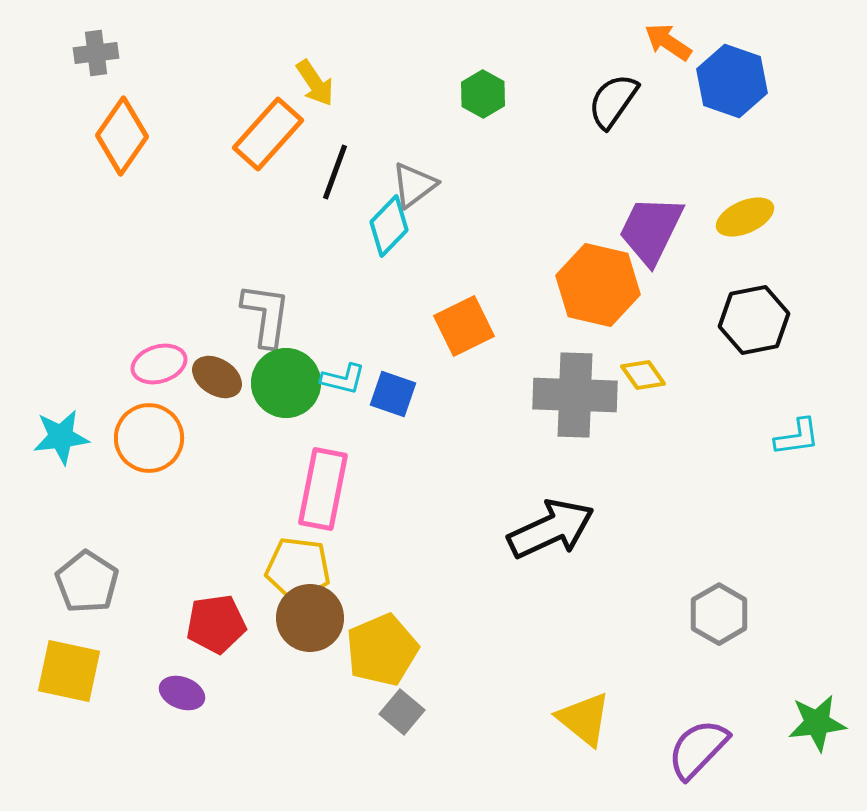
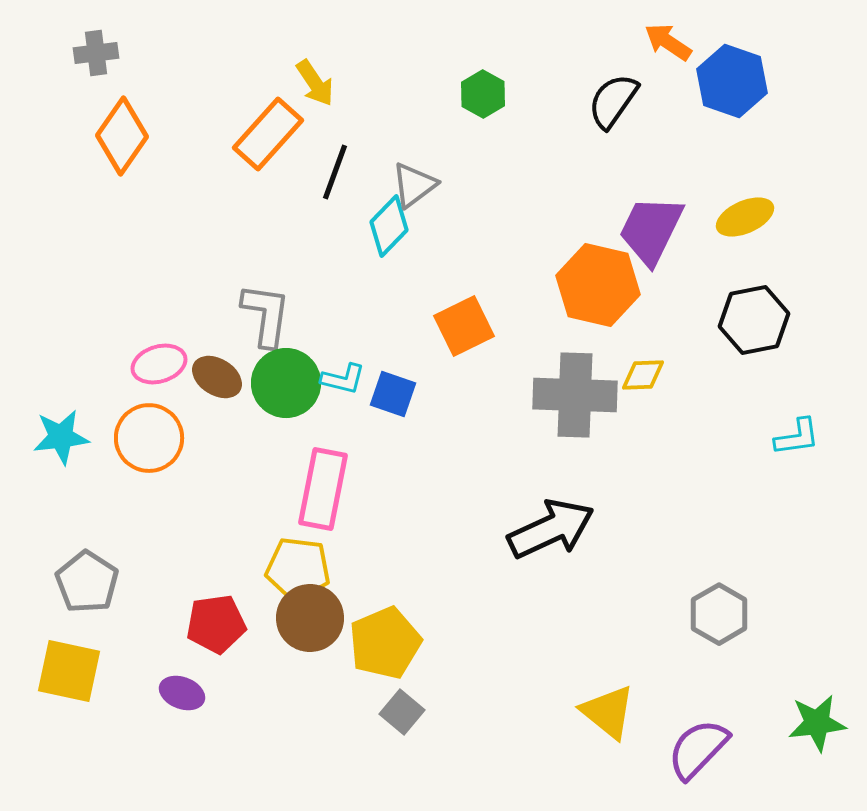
yellow diamond at (643, 375): rotated 57 degrees counterclockwise
yellow pentagon at (382, 650): moved 3 px right, 7 px up
yellow triangle at (584, 719): moved 24 px right, 7 px up
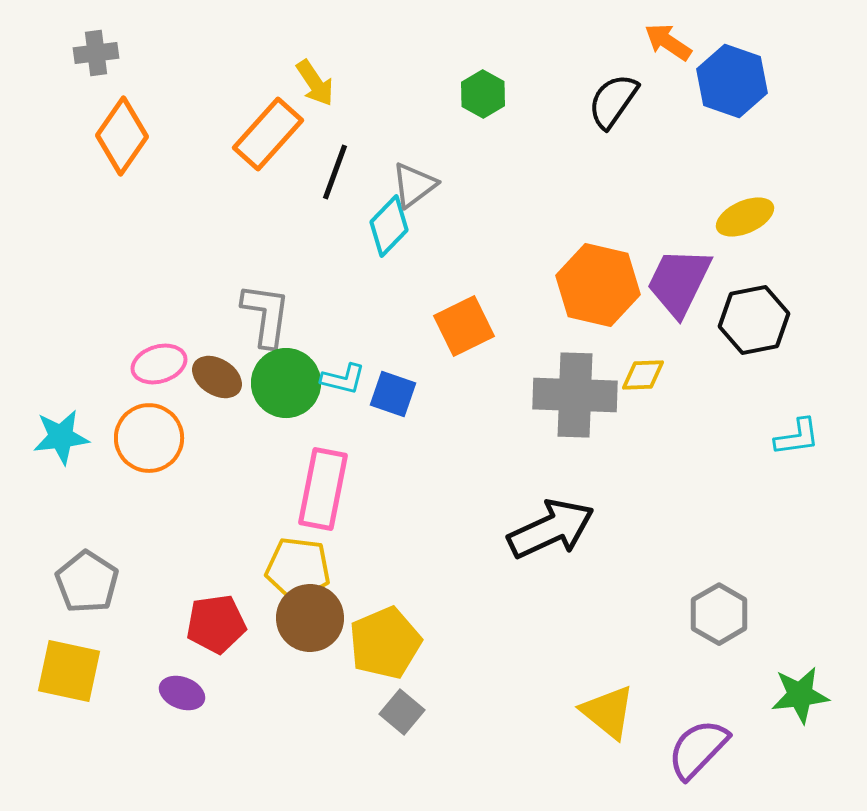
purple trapezoid at (651, 230): moved 28 px right, 52 px down
green star at (817, 723): moved 17 px left, 28 px up
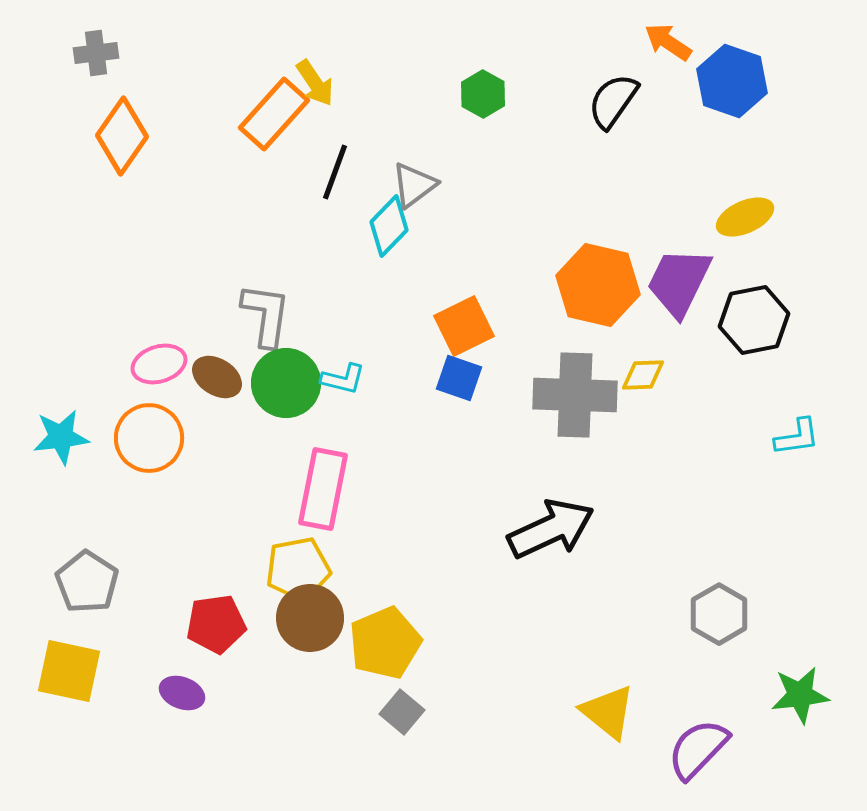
orange rectangle at (268, 134): moved 6 px right, 20 px up
blue square at (393, 394): moved 66 px right, 16 px up
yellow pentagon at (298, 569): rotated 18 degrees counterclockwise
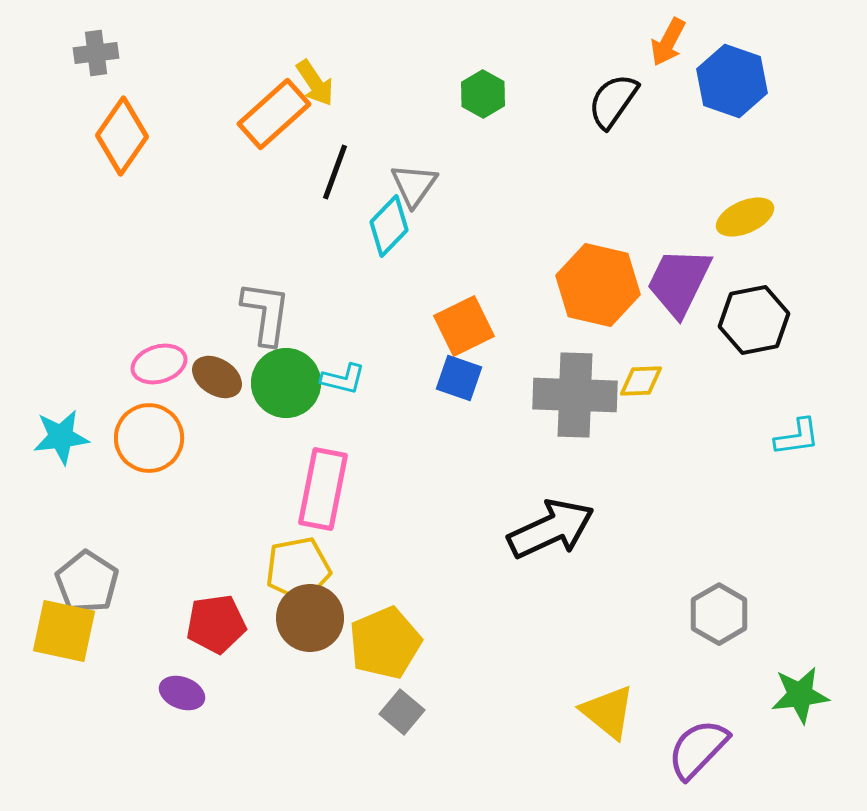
orange arrow at (668, 42): rotated 96 degrees counterclockwise
orange rectangle at (274, 114): rotated 6 degrees clockwise
gray triangle at (414, 185): rotated 18 degrees counterclockwise
gray L-shape at (266, 315): moved 2 px up
yellow diamond at (643, 375): moved 2 px left, 6 px down
yellow square at (69, 671): moved 5 px left, 40 px up
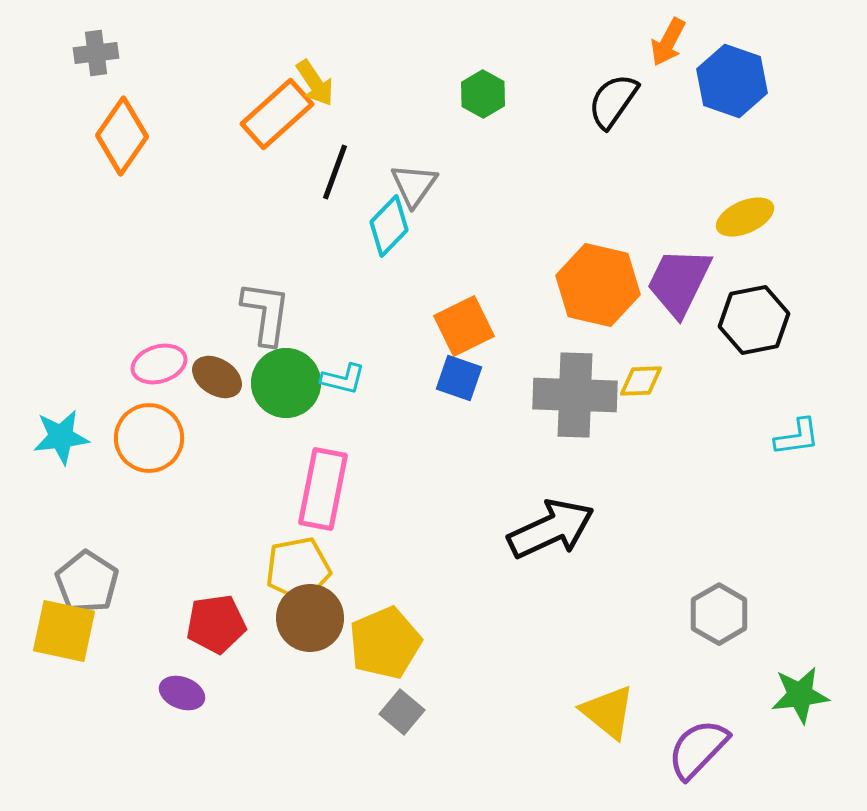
orange rectangle at (274, 114): moved 3 px right
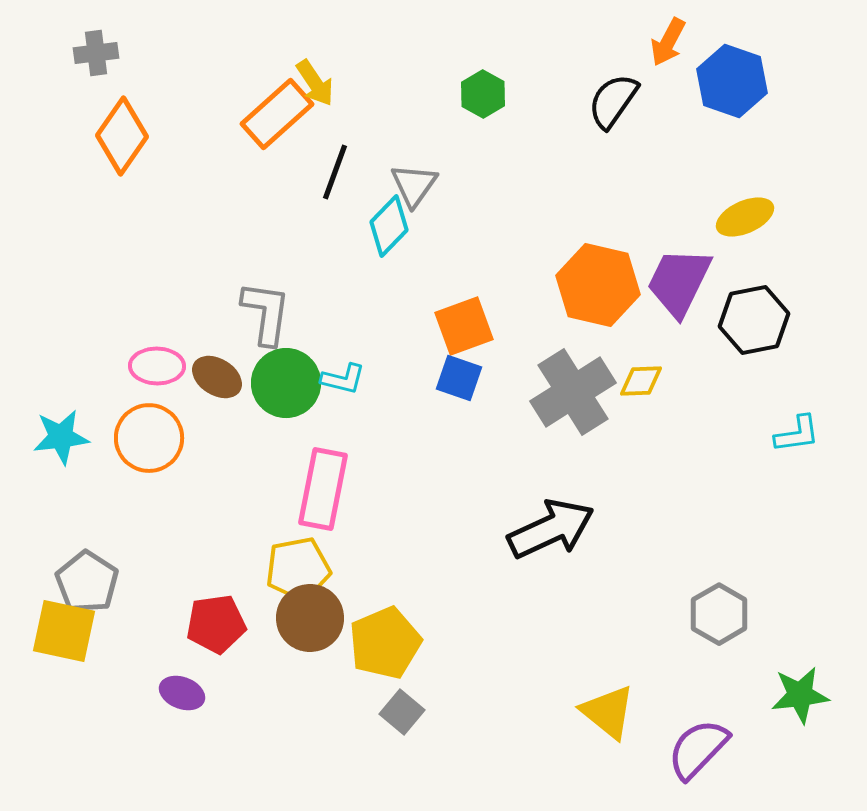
orange square at (464, 326): rotated 6 degrees clockwise
pink ellipse at (159, 364): moved 2 px left, 2 px down; rotated 18 degrees clockwise
gray cross at (575, 395): moved 2 px left, 3 px up; rotated 34 degrees counterclockwise
cyan L-shape at (797, 437): moved 3 px up
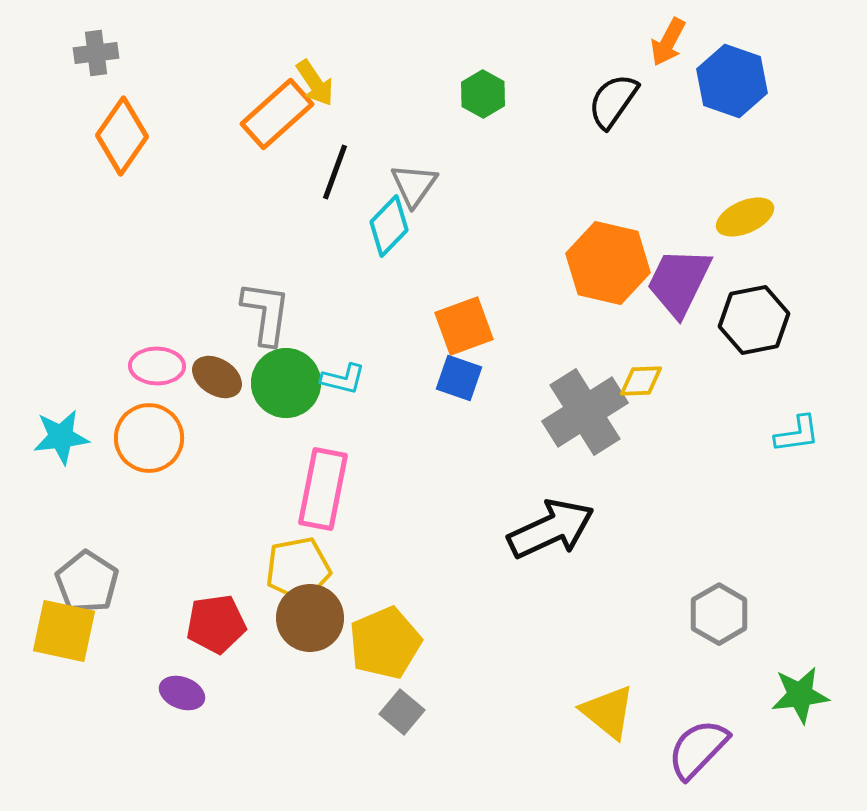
orange hexagon at (598, 285): moved 10 px right, 22 px up
gray cross at (573, 392): moved 12 px right, 20 px down
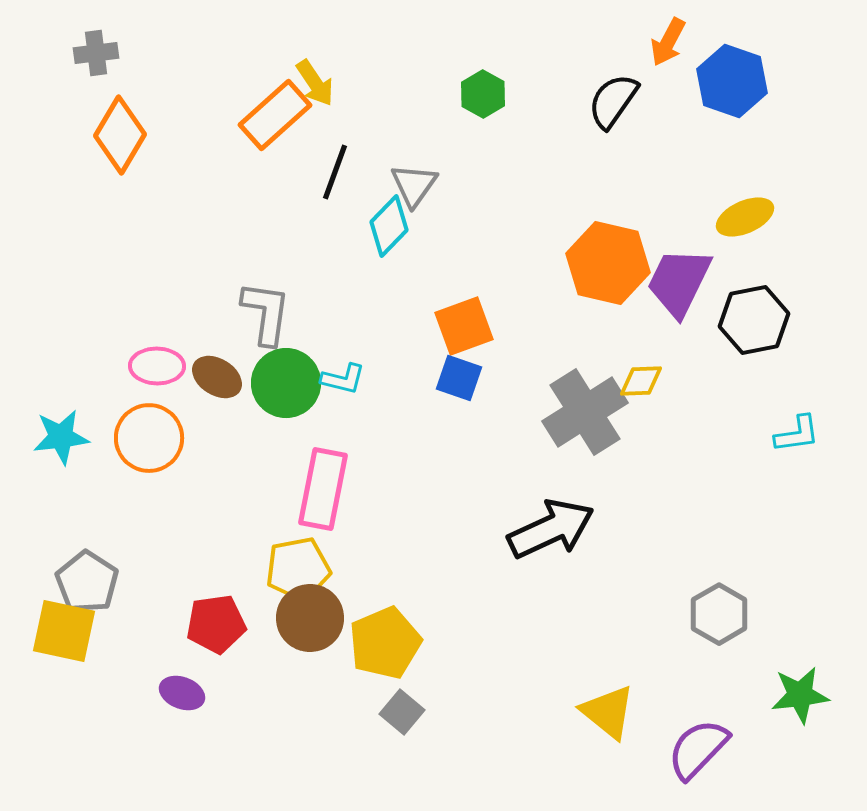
orange rectangle at (277, 114): moved 2 px left, 1 px down
orange diamond at (122, 136): moved 2 px left, 1 px up; rotated 4 degrees counterclockwise
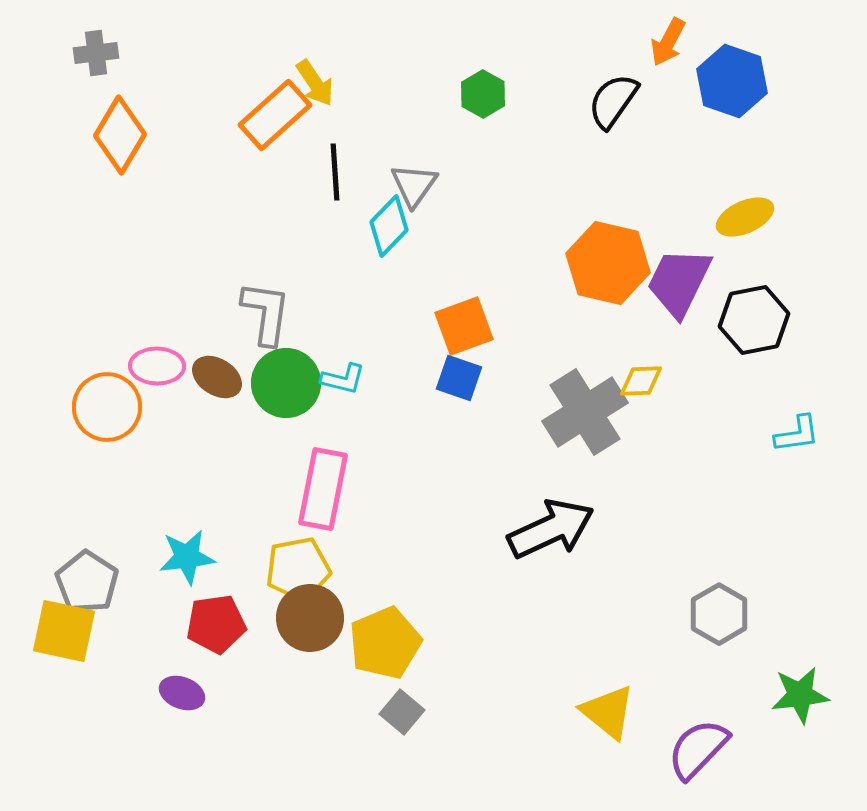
black line at (335, 172): rotated 24 degrees counterclockwise
cyan star at (61, 437): moved 126 px right, 120 px down
orange circle at (149, 438): moved 42 px left, 31 px up
